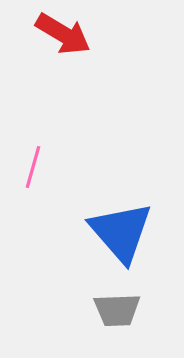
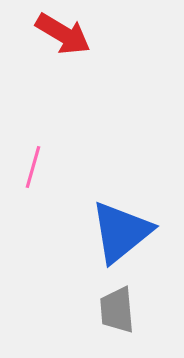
blue triangle: rotated 32 degrees clockwise
gray trapezoid: rotated 87 degrees clockwise
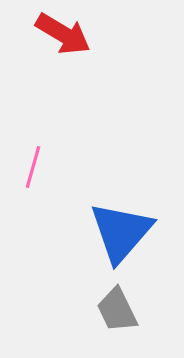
blue triangle: rotated 10 degrees counterclockwise
gray trapezoid: rotated 21 degrees counterclockwise
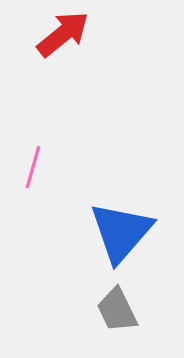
red arrow: rotated 70 degrees counterclockwise
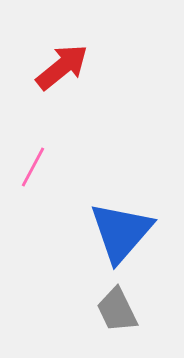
red arrow: moved 1 px left, 33 px down
pink line: rotated 12 degrees clockwise
